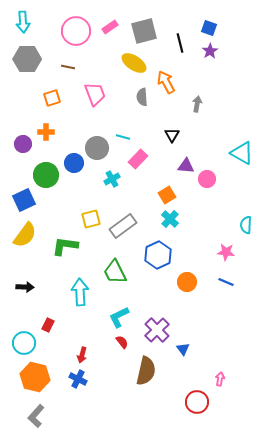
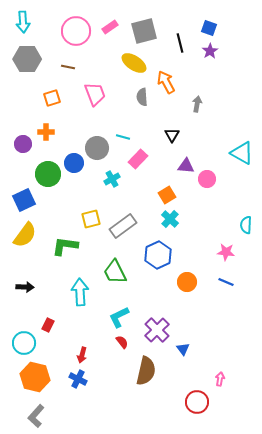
green circle at (46, 175): moved 2 px right, 1 px up
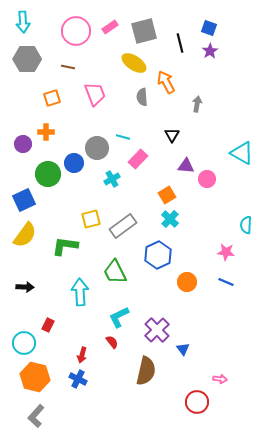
red semicircle at (122, 342): moved 10 px left
pink arrow at (220, 379): rotated 88 degrees clockwise
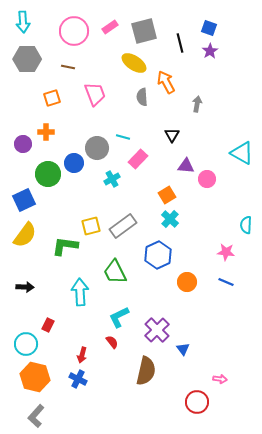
pink circle at (76, 31): moved 2 px left
yellow square at (91, 219): moved 7 px down
cyan circle at (24, 343): moved 2 px right, 1 px down
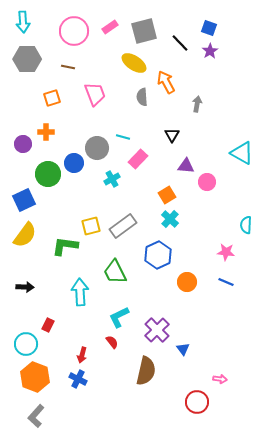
black line at (180, 43): rotated 30 degrees counterclockwise
pink circle at (207, 179): moved 3 px down
orange hexagon at (35, 377): rotated 8 degrees clockwise
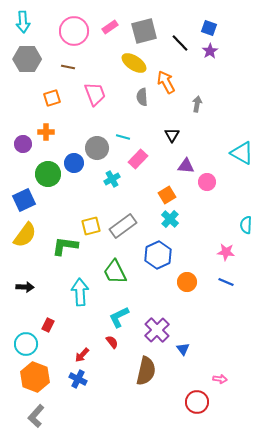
red arrow at (82, 355): rotated 28 degrees clockwise
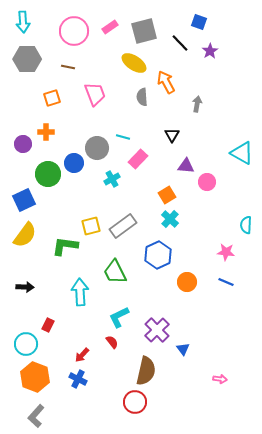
blue square at (209, 28): moved 10 px left, 6 px up
red circle at (197, 402): moved 62 px left
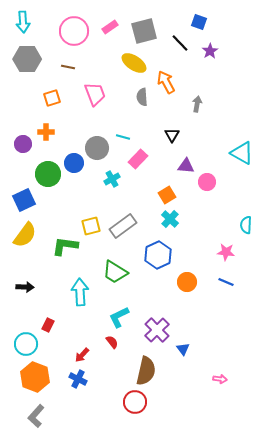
green trapezoid at (115, 272): rotated 32 degrees counterclockwise
